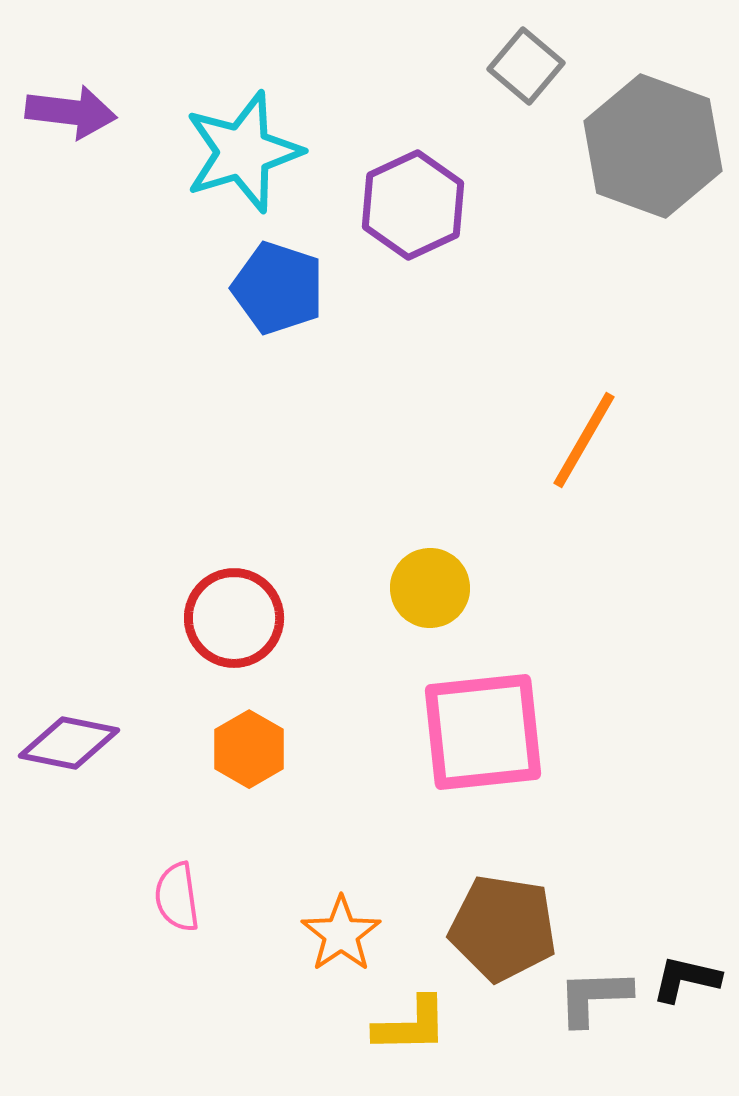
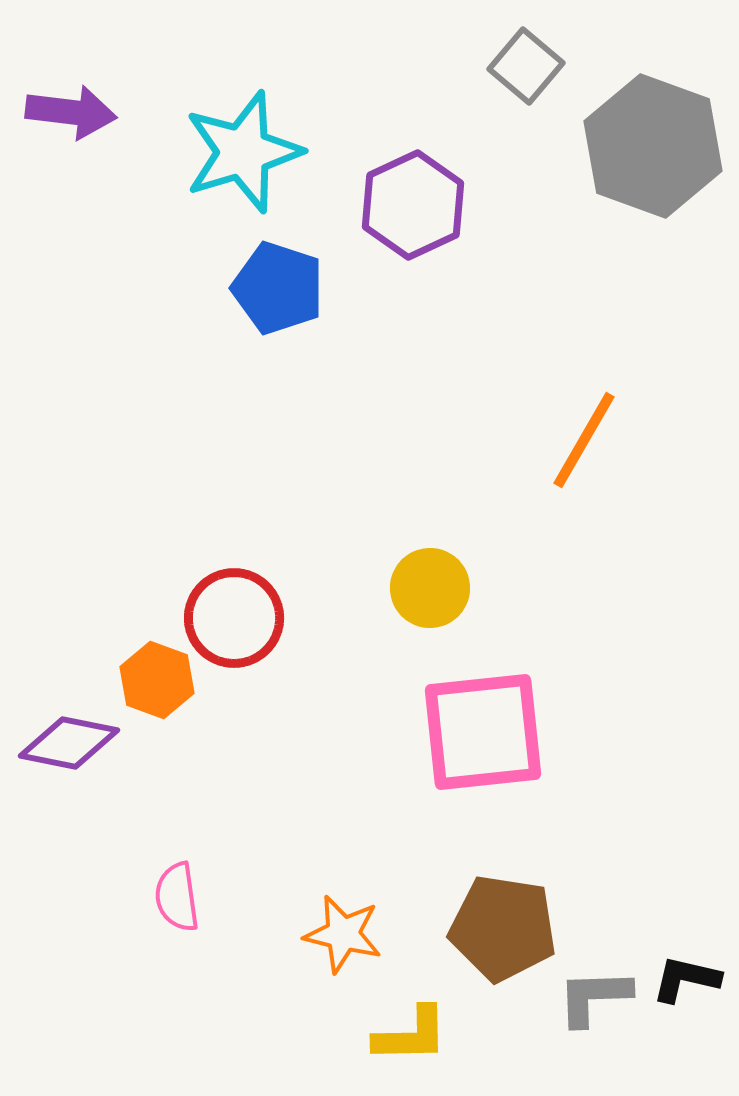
orange hexagon: moved 92 px left, 69 px up; rotated 10 degrees counterclockwise
orange star: moved 2 px right; rotated 24 degrees counterclockwise
yellow L-shape: moved 10 px down
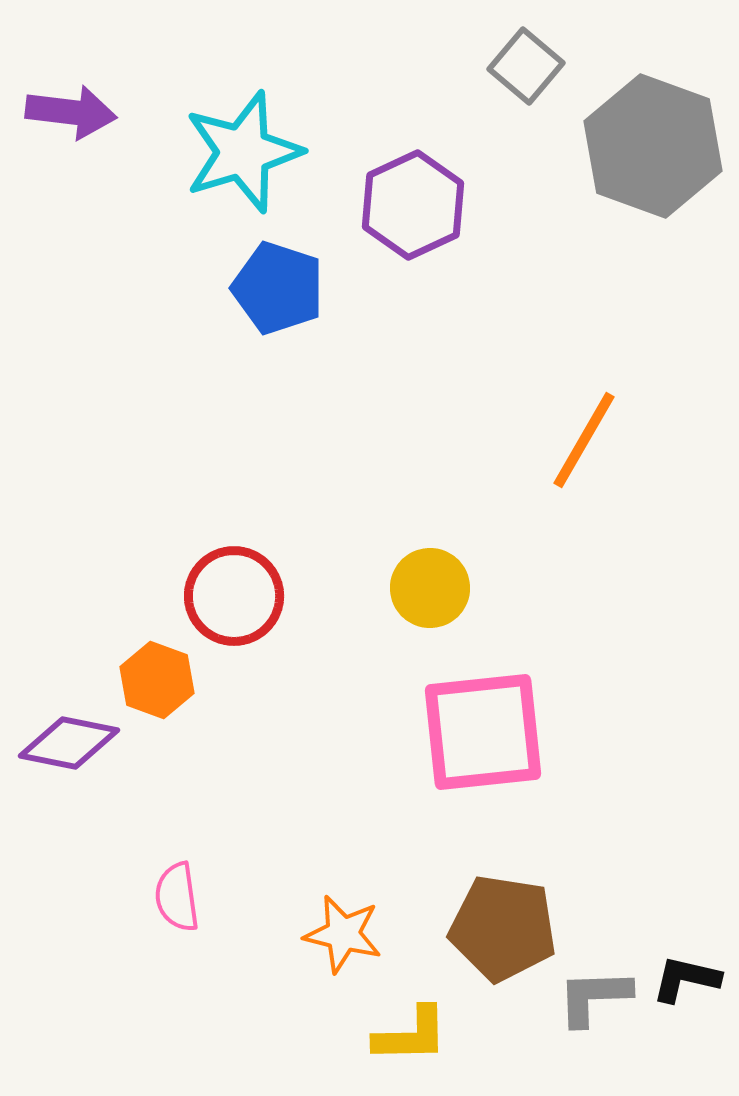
red circle: moved 22 px up
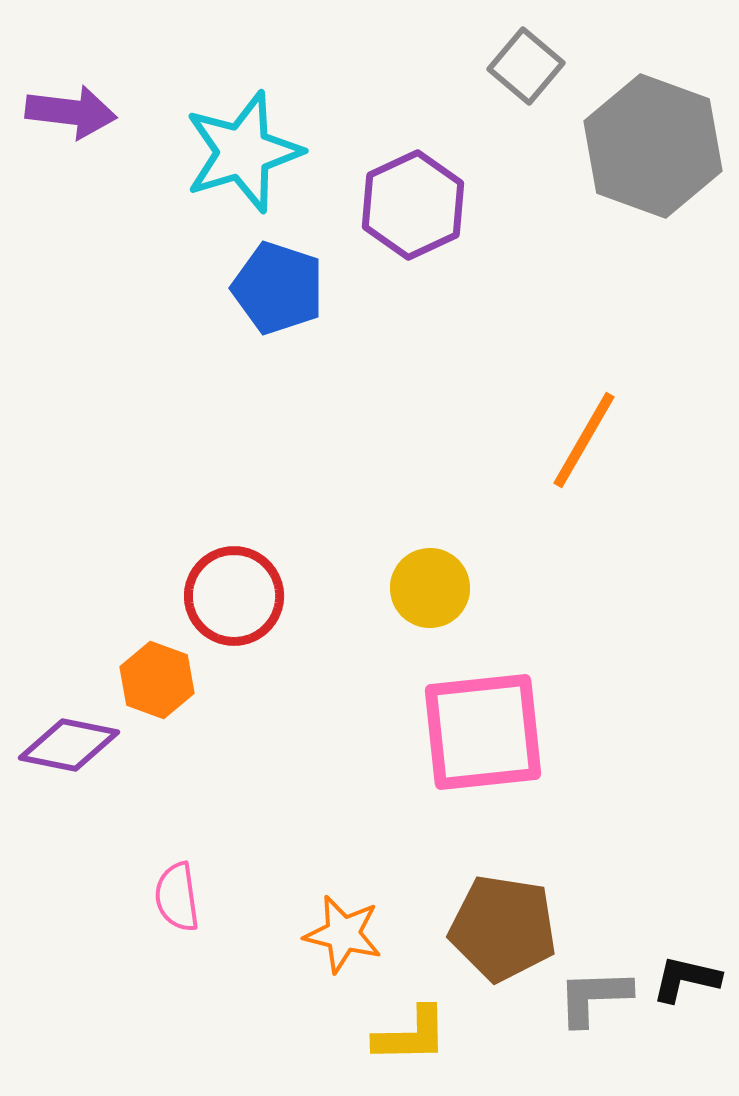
purple diamond: moved 2 px down
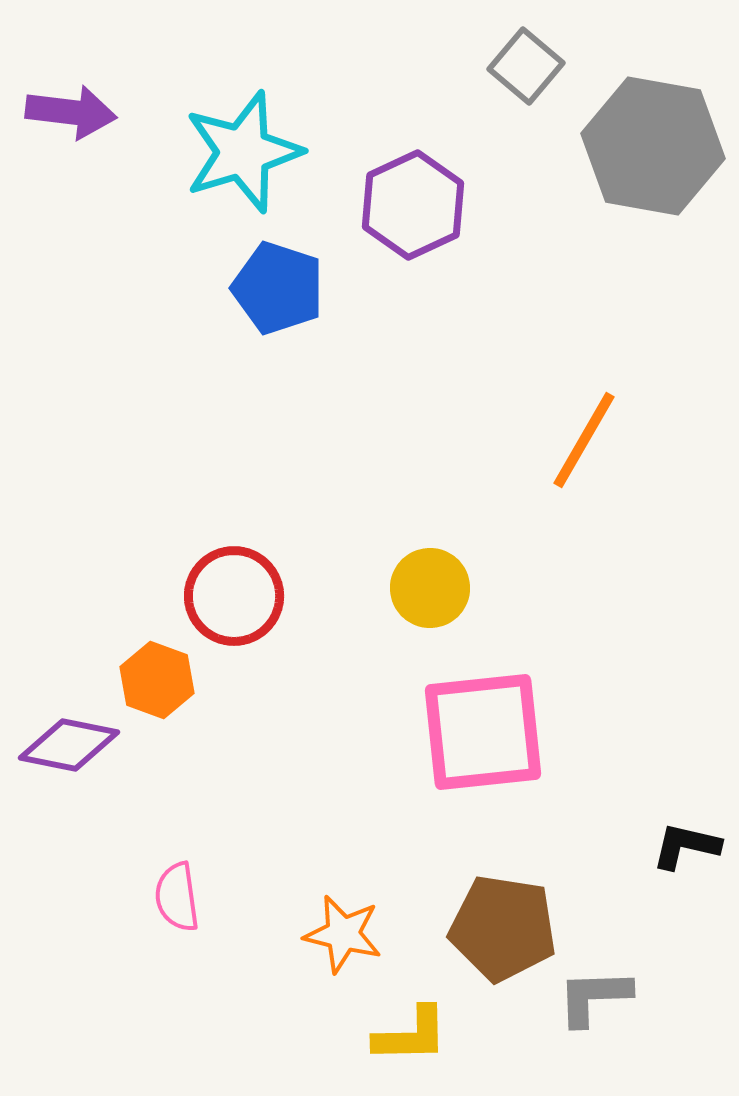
gray hexagon: rotated 10 degrees counterclockwise
black L-shape: moved 133 px up
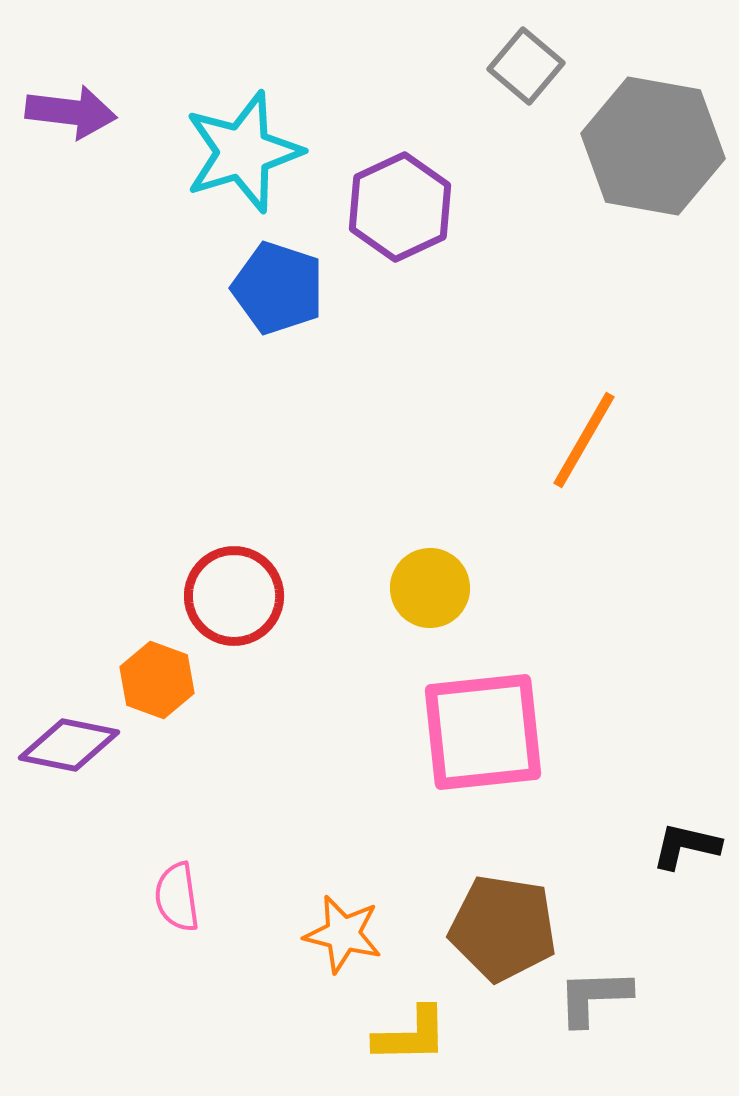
purple hexagon: moved 13 px left, 2 px down
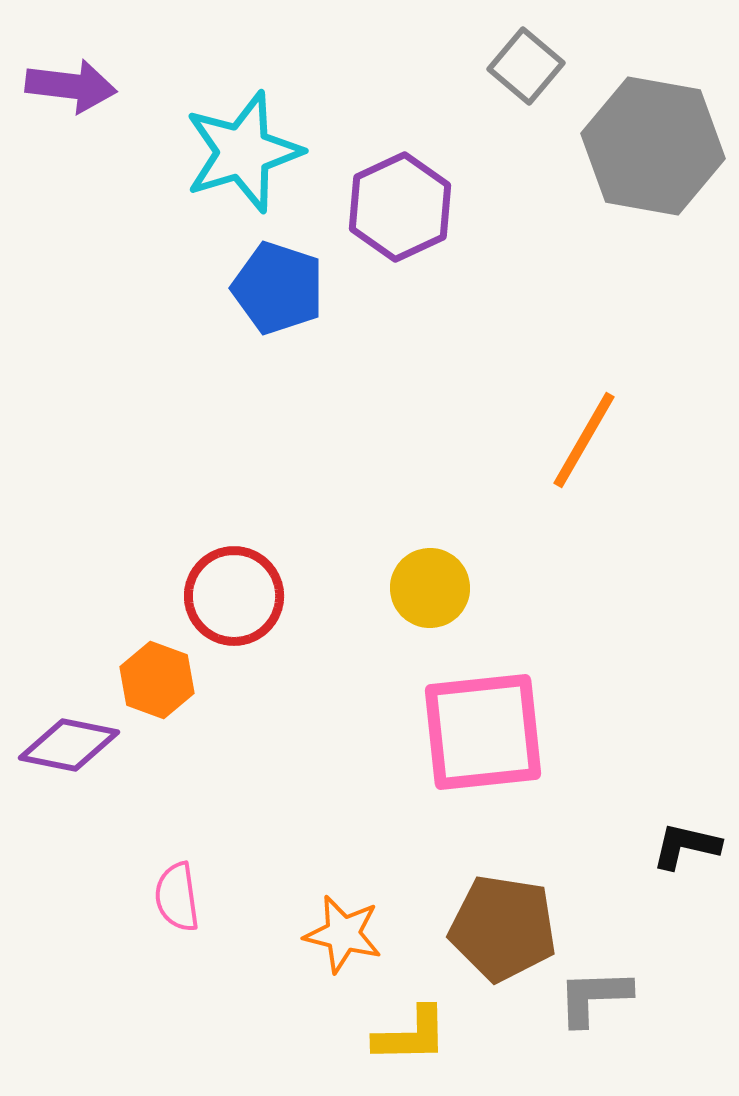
purple arrow: moved 26 px up
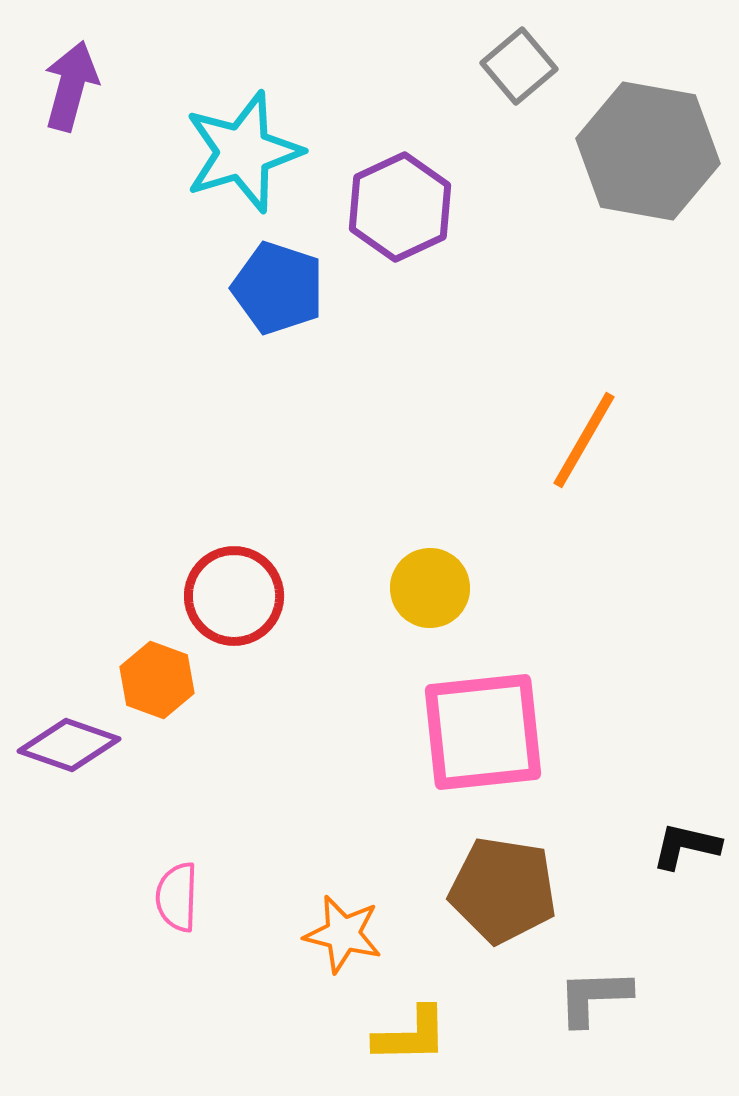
gray square: moved 7 px left; rotated 10 degrees clockwise
purple arrow: rotated 82 degrees counterclockwise
gray hexagon: moved 5 px left, 5 px down
purple diamond: rotated 8 degrees clockwise
pink semicircle: rotated 10 degrees clockwise
brown pentagon: moved 38 px up
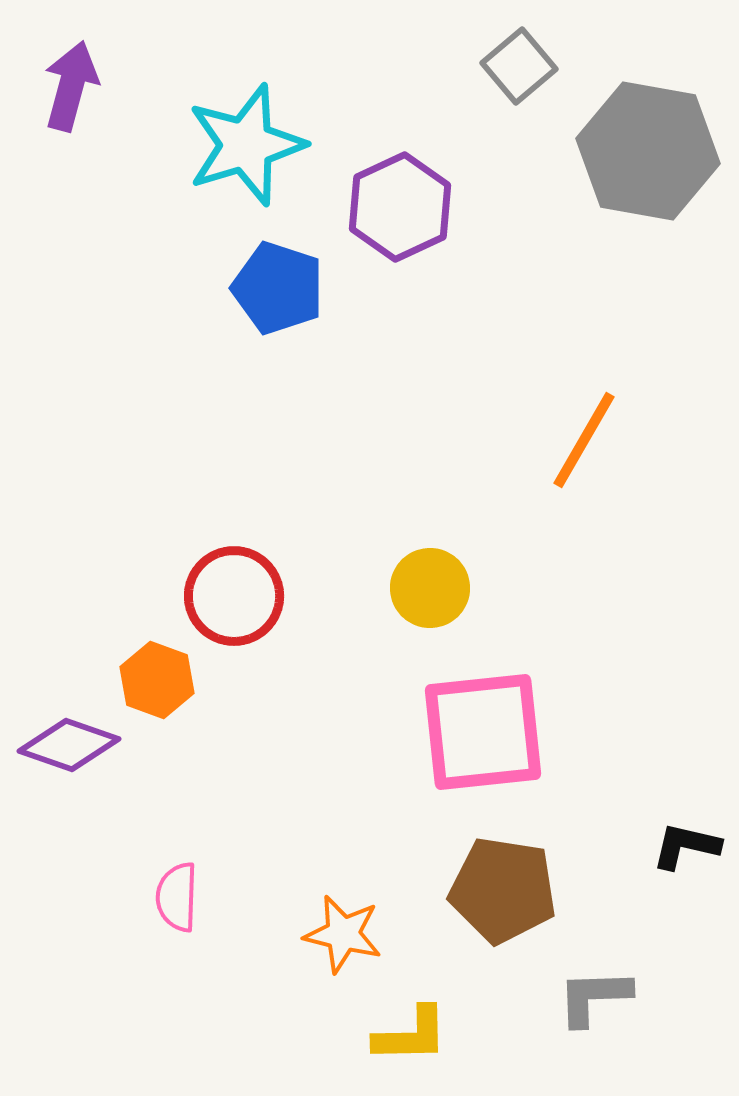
cyan star: moved 3 px right, 7 px up
